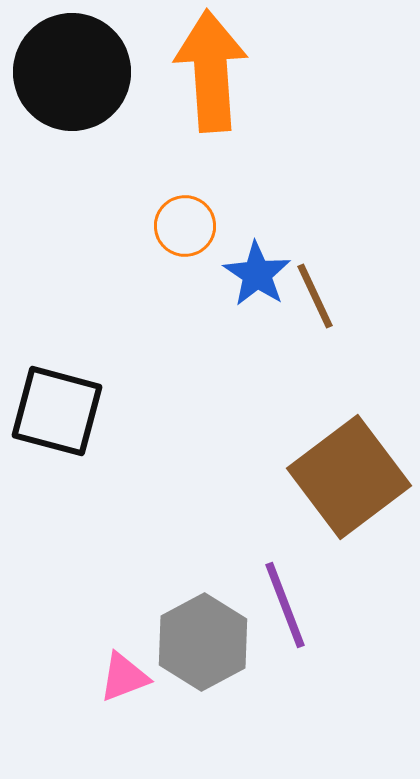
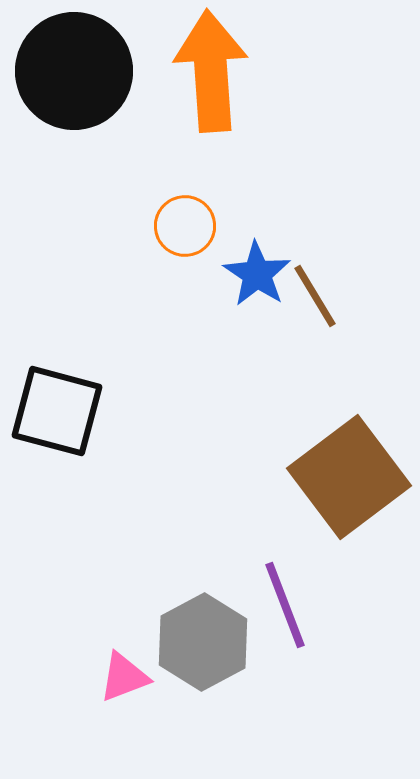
black circle: moved 2 px right, 1 px up
brown line: rotated 6 degrees counterclockwise
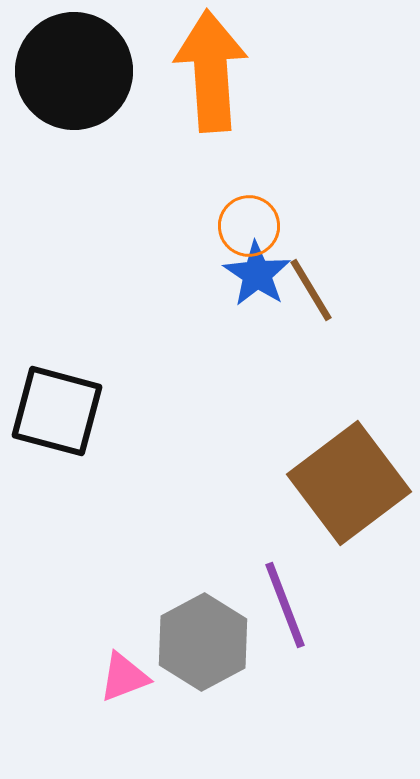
orange circle: moved 64 px right
brown line: moved 4 px left, 6 px up
brown square: moved 6 px down
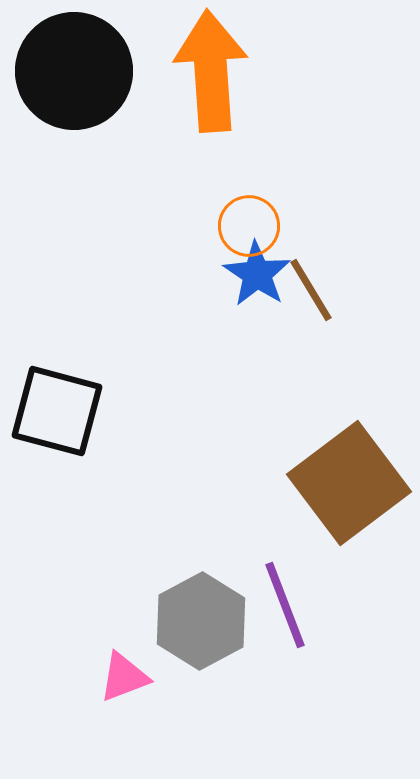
gray hexagon: moved 2 px left, 21 px up
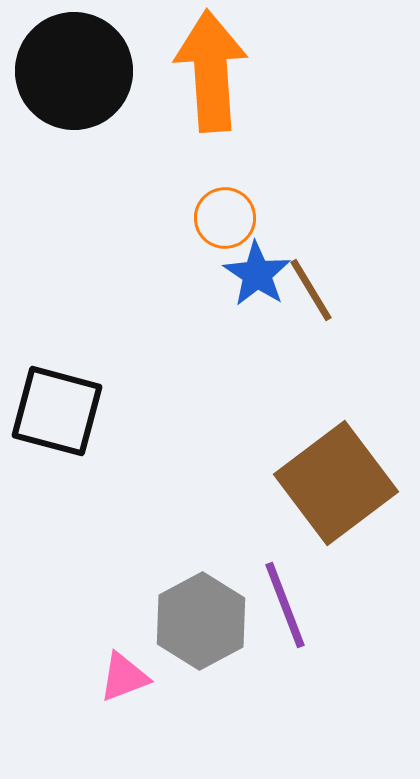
orange circle: moved 24 px left, 8 px up
brown square: moved 13 px left
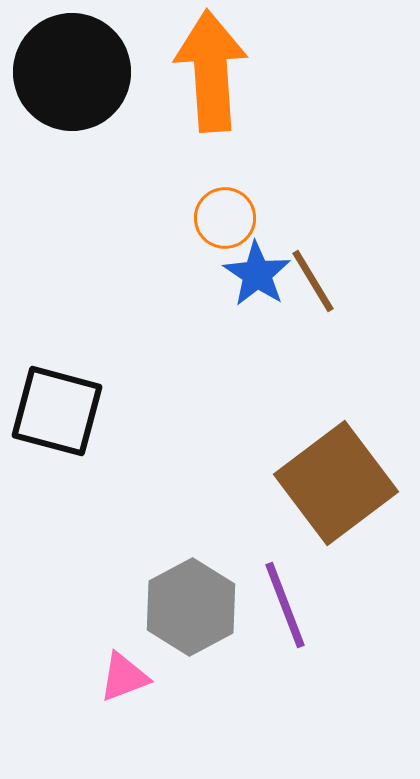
black circle: moved 2 px left, 1 px down
brown line: moved 2 px right, 9 px up
gray hexagon: moved 10 px left, 14 px up
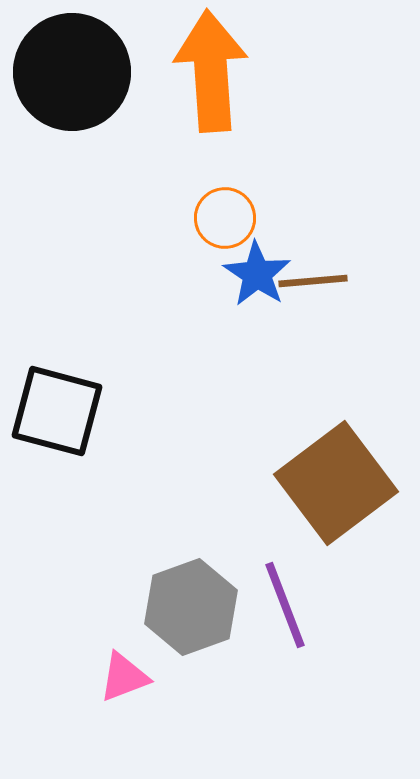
brown line: rotated 64 degrees counterclockwise
gray hexagon: rotated 8 degrees clockwise
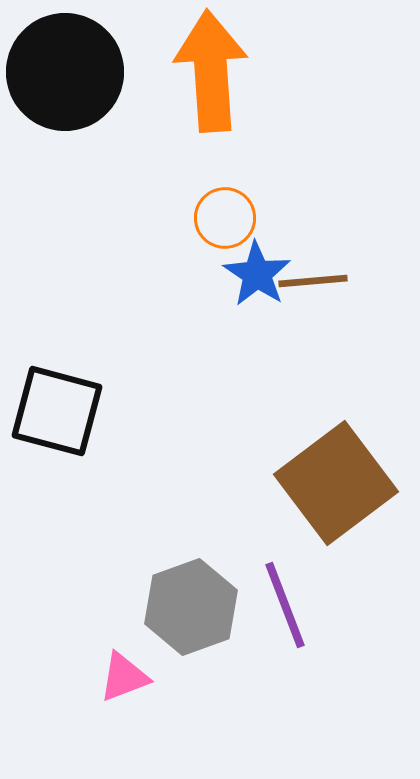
black circle: moved 7 px left
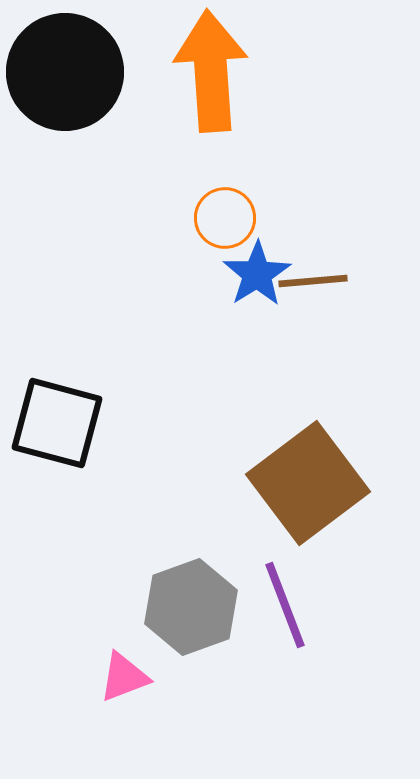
blue star: rotated 6 degrees clockwise
black square: moved 12 px down
brown square: moved 28 px left
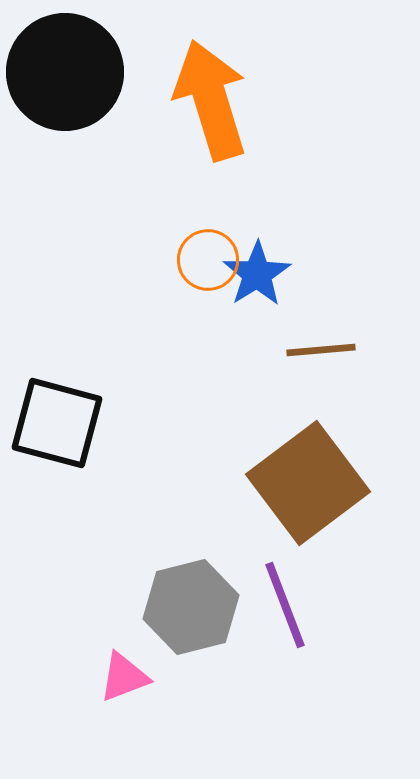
orange arrow: moved 29 px down; rotated 13 degrees counterclockwise
orange circle: moved 17 px left, 42 px down
brown line: moved 8 px right, 69 px down
gray hexagon: rotated 6 degrees clockwise
